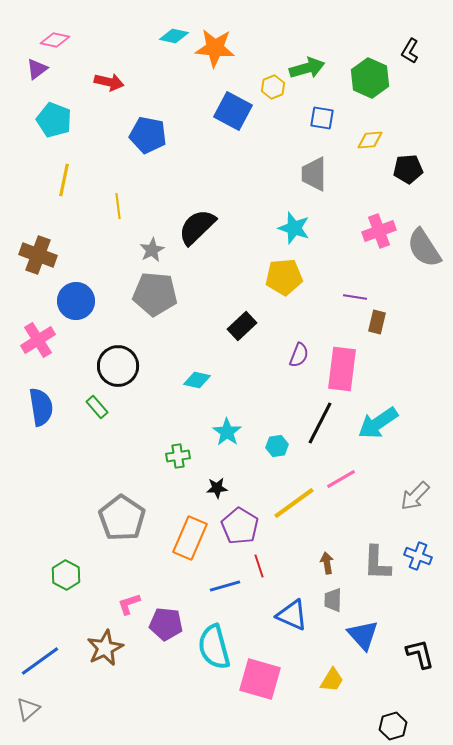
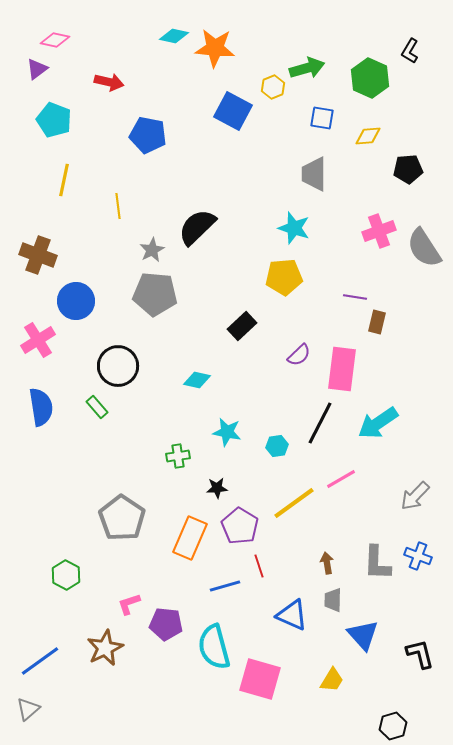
yellow diamond at (370, 140): moved 2 px left, 4 px up
purple semicircle at (299, 355): rotated 25 degrees clockwise
cyan star at (227, 432): rotated 24 degrees counterclockwise
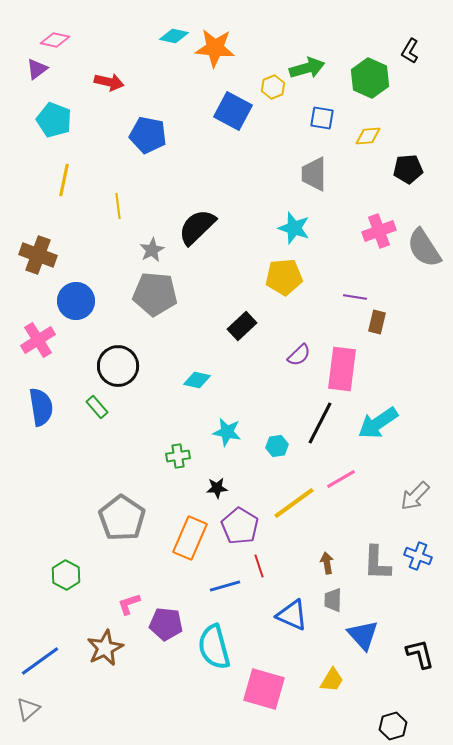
pink square at (260, 679): moved 4 px right, 10 px down
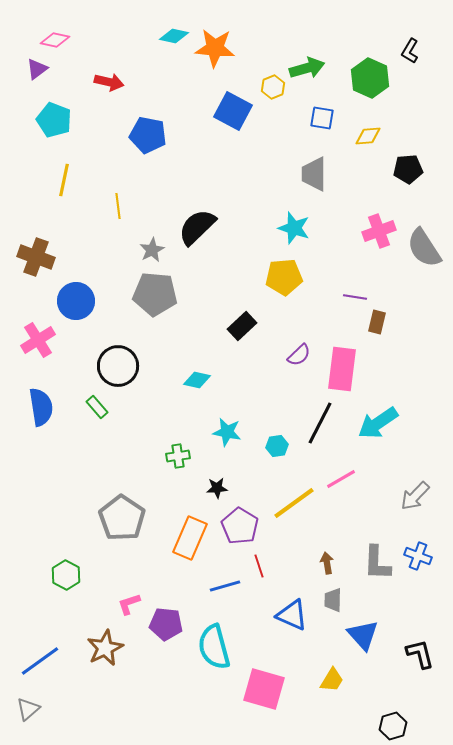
brown cross at (38, 255): moved 2 px left, 2 px down
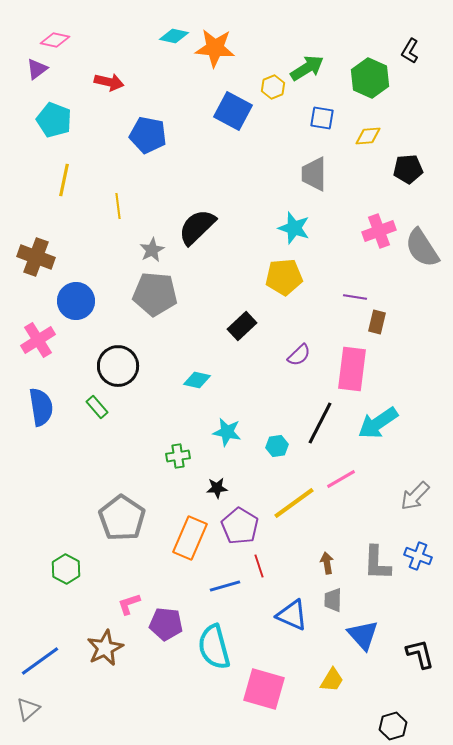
green arrow at (307, 68): rotated 16 degrees counterclockwise
gray semicircle at (424, 248): moved 2 px left
pink rectangle at (342, 369): moved 10 px right
green hexagon at (66, 575): moved 6 px up
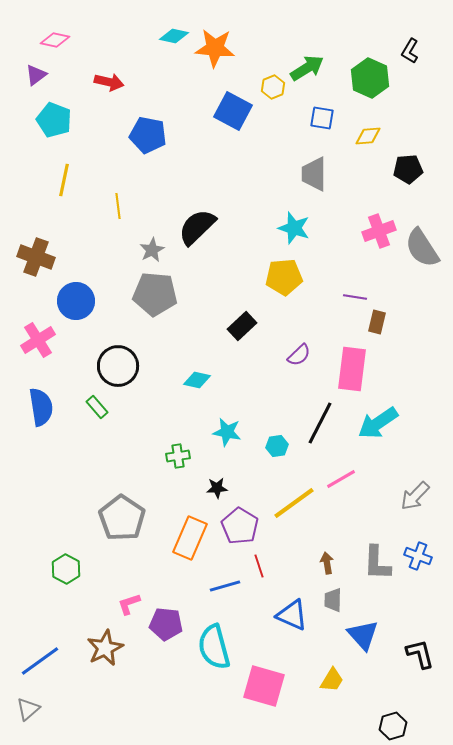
purple triangle at (37, 69): moved 1 px left, 6 px down
pink square at (264, 689): moved 3 px up
